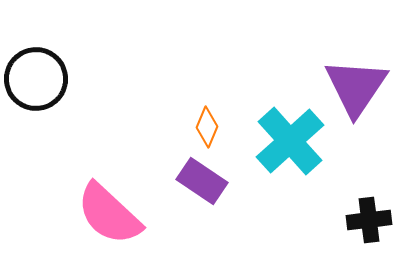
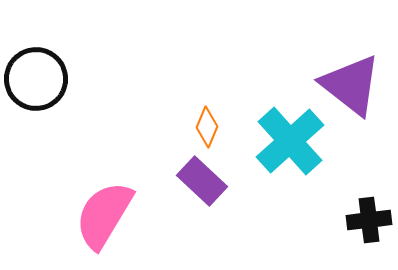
purple triangle: moved 5 px left, 2 px up; rotated 26 degrees counterclockwise
purple rectangle: rotated 9 degrees clockwise
pink semicircle: moved 5 px left, 1 px down; rotated 78 degrees clockwise
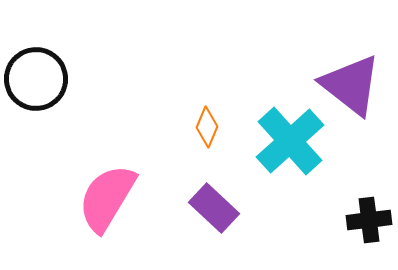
purple rectangle: moved 12 px right, 27 px down
pink semicircle: moved 3 px right, 17 px up
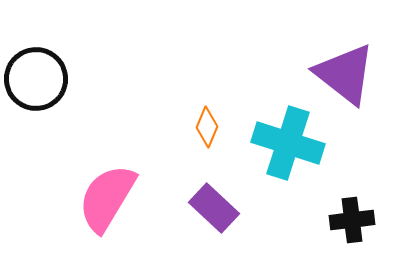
purple triangle: moved 6 px left, 11 px up
cyan cross: moved 2 px left, 2 px down; rotated 30 degrees counterclockwise
black cross: moved 17 px left
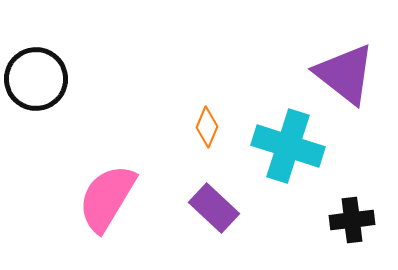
cyan cross: moved 3 px down
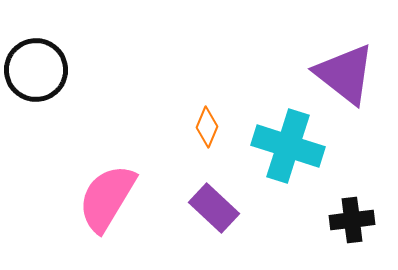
black circle: moved 9 px up
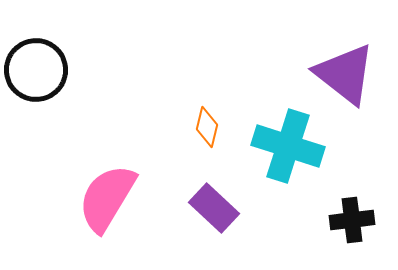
orange diamond: rotated 9 degrees counterclockwise
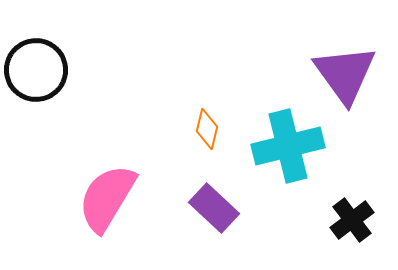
purple triangle: rotated 16 degrees clockwise
orange diamond: moved 2 px down
cyan cross: rotated 32 degrees counterclockwise
black cross: rotated 30 degrees counterclockwise
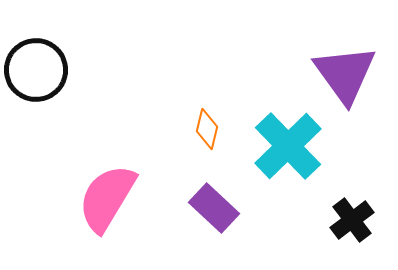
cyan cross: rotated 30 degrees counterclockwise
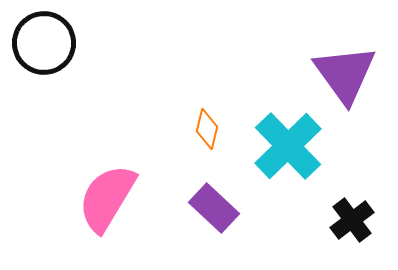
black circle: moved 8 px right, 27 px up
